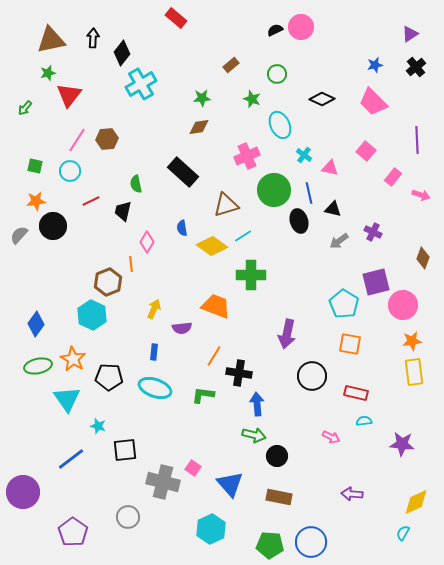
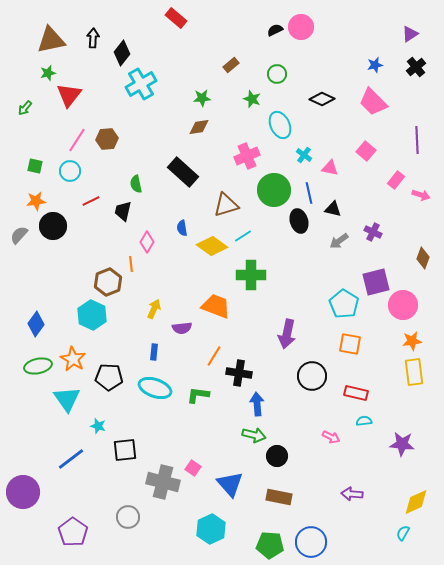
pink rectangle at (393, 177): moved 3 px right, 3 px down
green L-shape at (203, 395): moved 5 px left
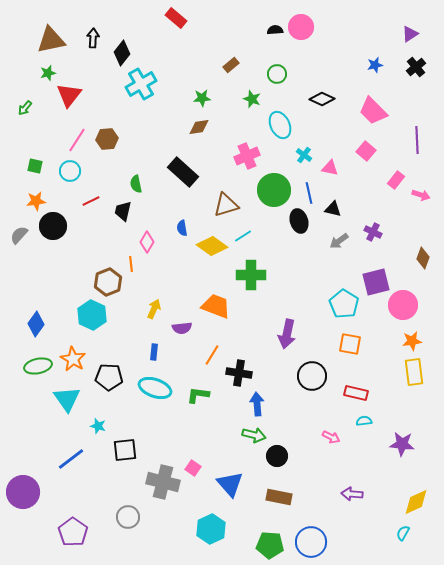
black semicircle at (275, 30): rotated 21 degrees clockwise
pink trapezoid at (373, 102): moved 9 px down
orange line at (214, 356): moved 2 px left, 1 px up
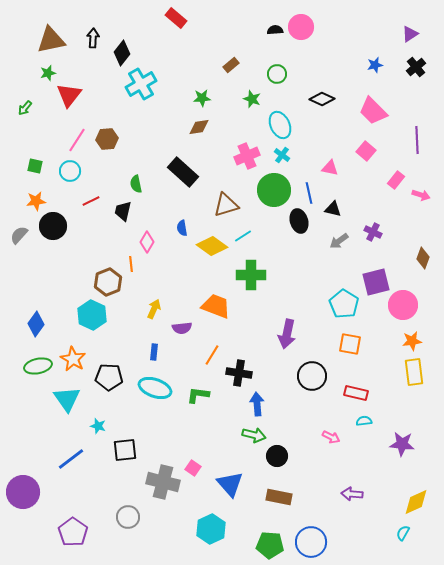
cyan cross at (304, 155): moved 22 px left
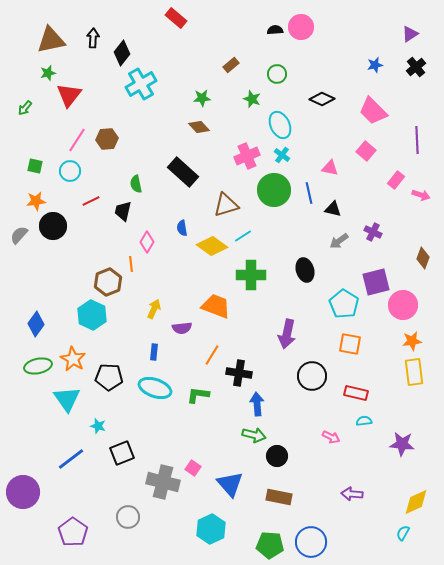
brown diamond at (199, 127): rotated 55 degrees clockwise
black ellipse at (299, 221): moved 6 px right, 49 px down
black square at (125, 450): moved 3 px left, 3 px down; rotated 15 degrees counterclockwise
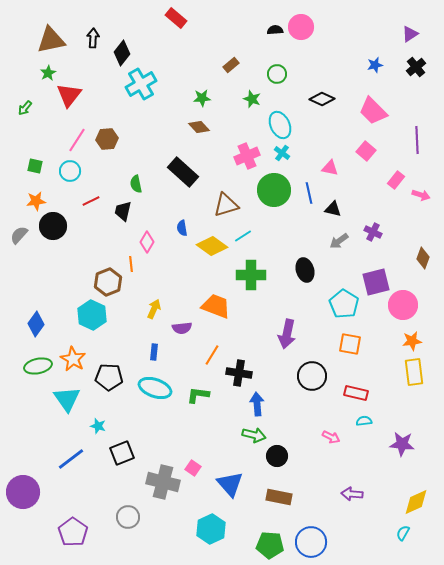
green star at (48, 73): rotated 14 degrees counterclockwise
cyan cross at (282, 155): moved 2 px up
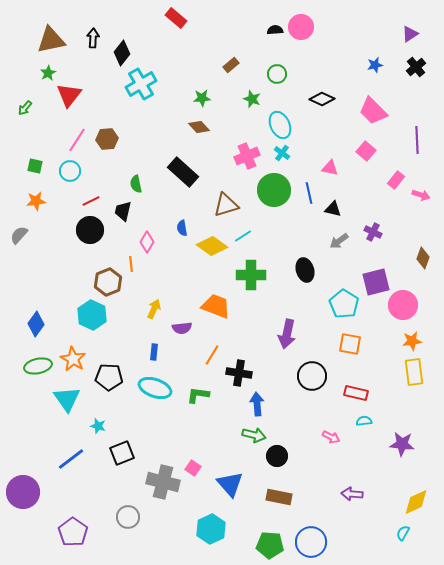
black circle at (53, 226): moved 37 px right, 4 px down
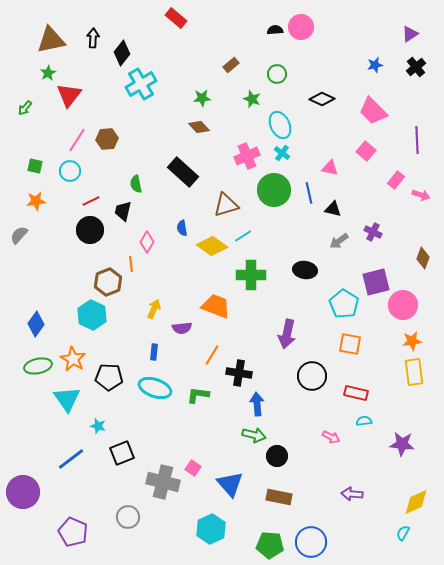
black ellipse at (305, 270): rotated 65 degrees counterclockwise
purple pentagon at (73, 532): rotated 12 degrees counterclockwise
